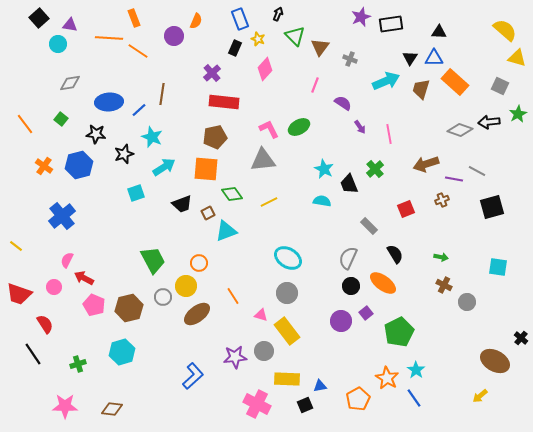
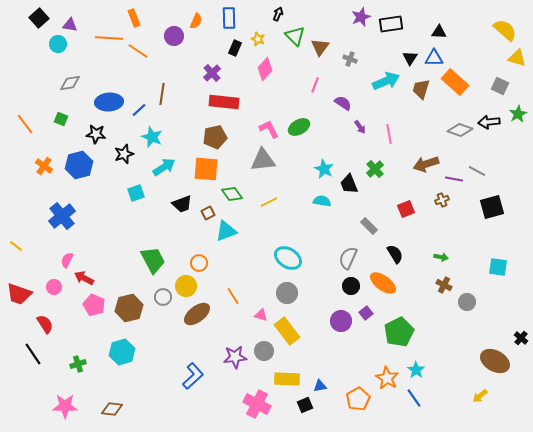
blue rectangle at (240, 19): moved 11 px left, 1 px up; rotated 20 degrees clockwise
green square at (61, 119): rotated 16 degrees counterclockwise
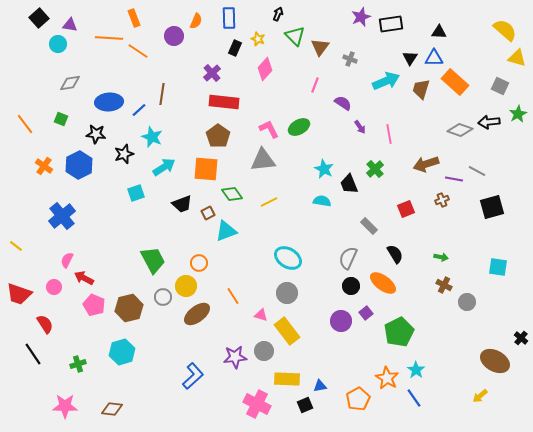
brown pentagon at (215, 137): moved 3 px right, 1 px up; rotated 25 degrees counterclockwise
blue hexagon at (79, 165): rotated 12 degrees counterclockwise
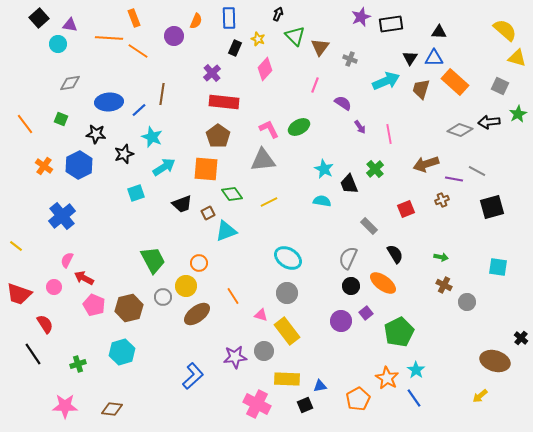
brown ellipse at (495, 361): rotated 12 degrees counterclockwise
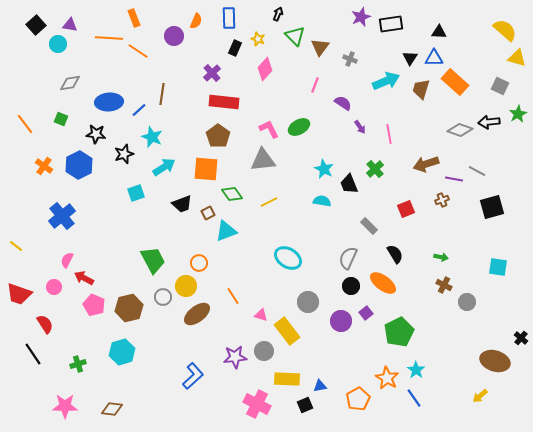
black square at (39, 18): moved 3 px left, 7 px down
gray circle at (287, 293): moved 21 px right, 9 px down
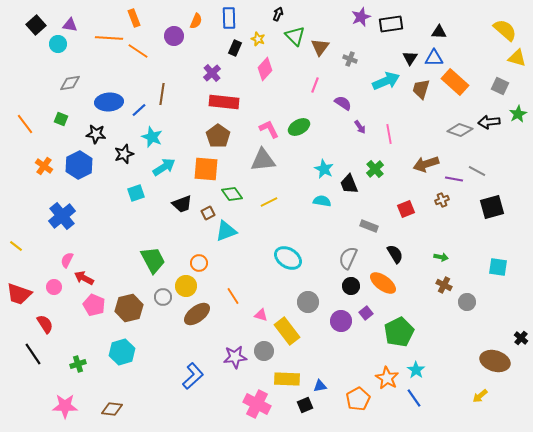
gray rectangle at (369, 226): rotated 24 degrees counterclockwise
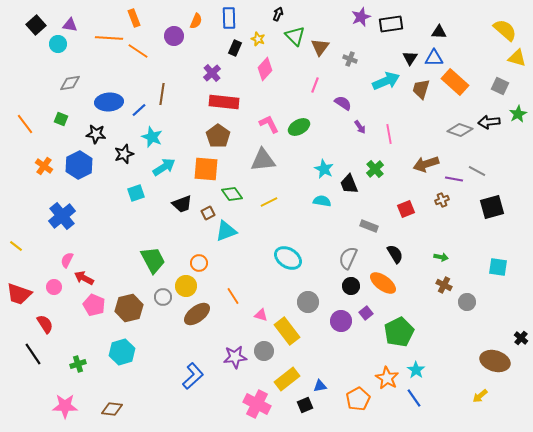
pink L-shape at (269, 129): moved 5 px up
yellow rectangle at (287, 379): rotated 40 degrees counterclockwise
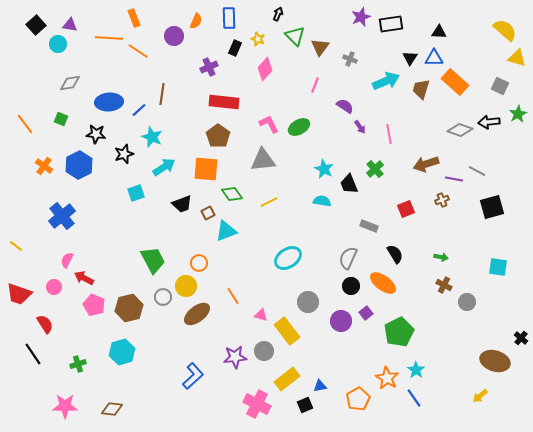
purple cross at (212, 73): moved 3 px left, 6 px up; rotated 18 degrees clockwise
purple semicircle at (343, 103): moved 2 px right, 3 px down
cyan ellipse at (288, 258): rotated 64 degrees counterclockwise
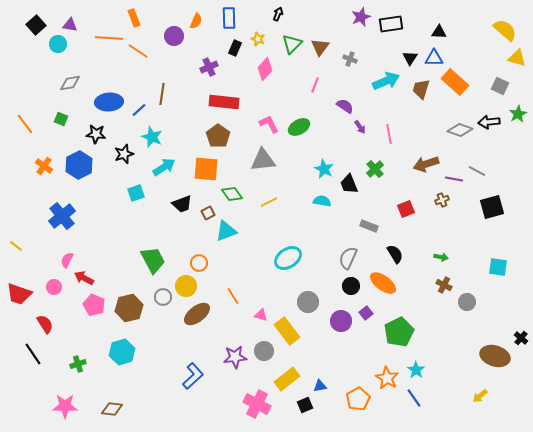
green triangle at (295, 36): moved 3 px left, 8 px down; rotated 30 degrees clockwise
brown ellipse at (495, 361): moved 5 px up
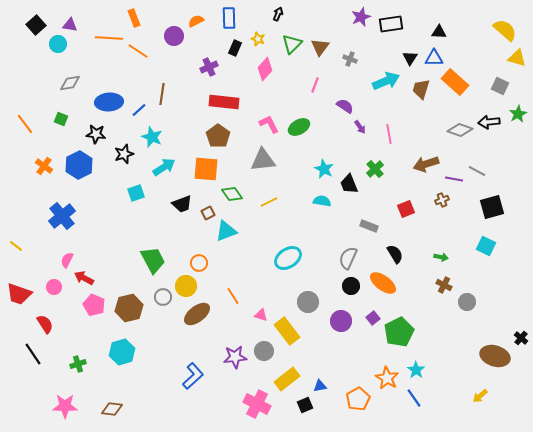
orange semicircle at (196, 21): rotated 140 degrees counterclockwise
cyan square at (498, 267): moved 12 px left, 21 px up; rotated 18 degrees clockwise
purple square at (366, 313): moved 7 px right, 5 px down
